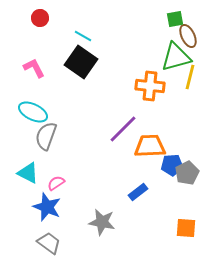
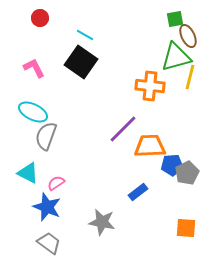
cyan line: moved 2 px right, 1 px up
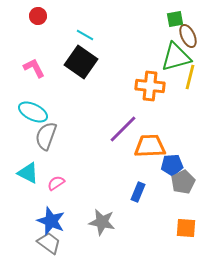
red circle: moved 2 px left, 2 px up
gray pentagon: moved 4 px left, 9 px down
blue rectangle: rotated 30 degrees counterclockwise
blue star: moved 4 px right, 14 px down
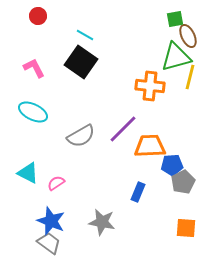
gray semicircle: moved 35 px right; rotated 140 degrees counterclockwise
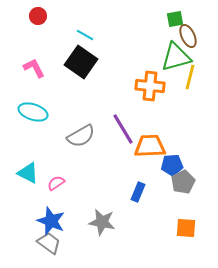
cyan ellipse: rotated 8 degrees counterclockwise
purple line: rotated 76 degrees counterclockwise
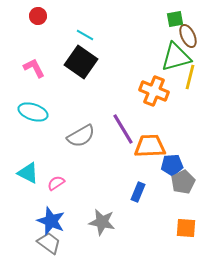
orange cross: moved 4 px right, 5 px down; rotated 16 degrees clockwise
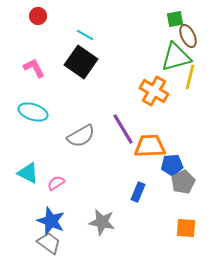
orange cross: rotated 8 degrees clockwise
